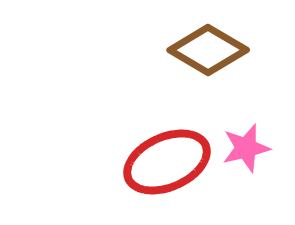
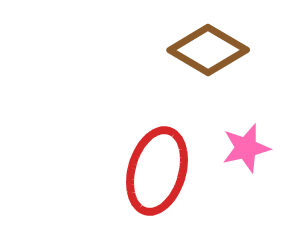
red ellipse: moved 10 px left, 9 px down; rotated 50 degrees counterclockwise
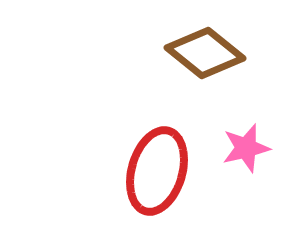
brown diamond: moved 3 px left, 3 px down; rotated 8 degrees clockwise
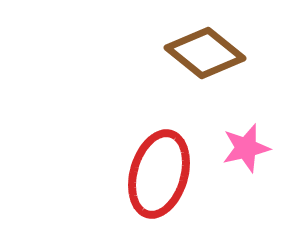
red ellipse: moved 2 px right, 3 px down
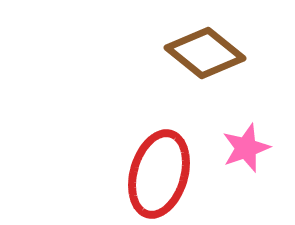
pink star: rotated 6 degrees counterclockwise
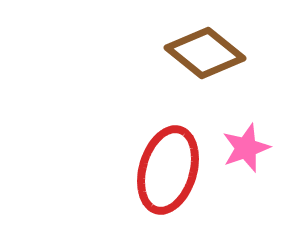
red ellipse: moved 9 px right, 4 px up
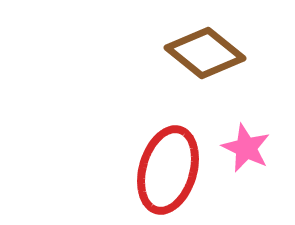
pink star: rotated 27 degrees counterclockwise
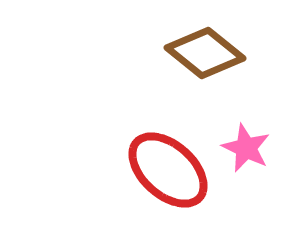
red ellipse: rotated 64 degrees counterclockwise
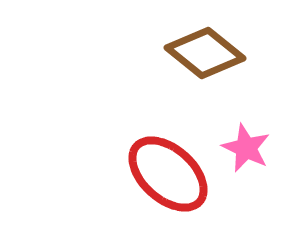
red ellipse: moved 4 px down
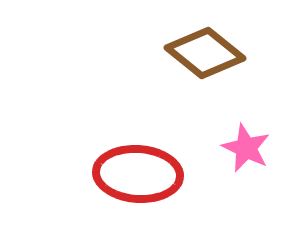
red ellipse: moved 30 px left; rotated 38 degrees counterclockwise
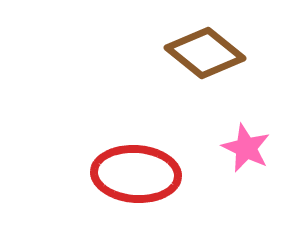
red ellipse: moved 2 px left
